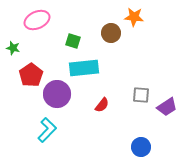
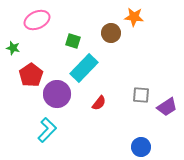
cyan rectangle: rotated 40 degrees counterclockwise
red semicircle: moved 3 px left, 2 px up
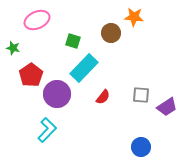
red semicircle: moved 4 px right, 6 px up
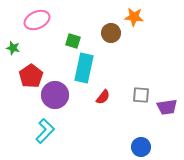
cyan rectangle: rotated 32 degrees counterclockwise
red pentagon: moved 1 px down
purple circle: moved 2 px left, 1 px down
purple trapezoid: rotated 25 degrees clockwise
cyan L-shape: moved 2 px left, 1 px down
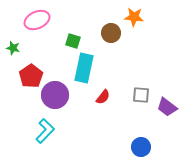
purple trapezoid: rotated 45 degrees clockwise
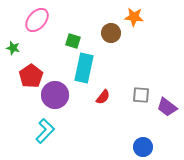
pink ellipse: rotated 25 degrees counterclockwise
blue circle: moved 2 px right
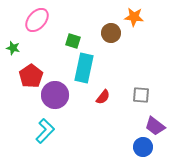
purple trapezoid: moved 12 px left, 19 px down
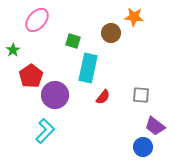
green star: moved 2 px down; rotated 24 degrees clockwise
cyan rectangle: moved 4 px right
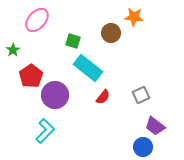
cyan rectangle: rotated 64 degrees counterclockwise
gray square: rotated 30 degrees counterclockwise
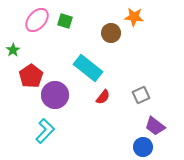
green square: moved 8 px left, 20 px up
